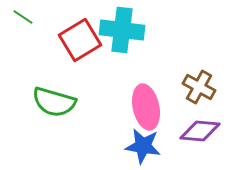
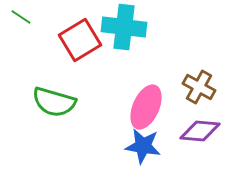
green line: moved 2 px left
cyan cross: moved 2 px right, 3 px up
pink ellipse: rotated 36 degrees clockwise
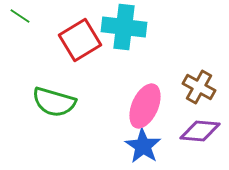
green line: moved 1 px left, 1 px up
pink ellipse: moved 1 px left, 1 px up
blue star: rotated 24 degrees clockwise
